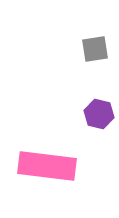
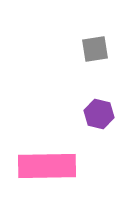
pink rectangle: rotated 8 degrees counterclockwise
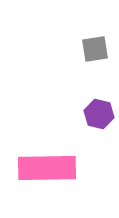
pink rectangle: moved 2 px down
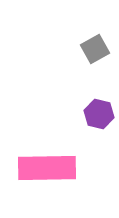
gray square: rotated 20 degrees counterclockwise
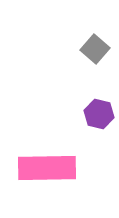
gray square: rotated 20 degrees counterclockwise
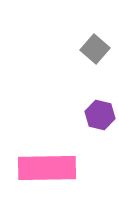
purple hexagon: moved 1 px right, 1 px down
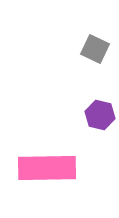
gray square: rotated 16 degrees counterclockwise
